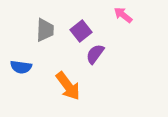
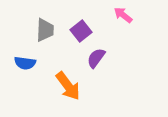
purple semicircle: moved 1 px right, 4 px down
blue semicircle: moved 4 px right, 4 px up
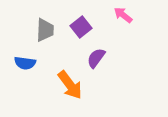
purple square: moved 4 px up
orange arrow: moved 2 px right, 1 px up
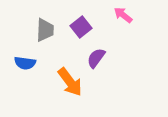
orange arrow: moved 3 px up
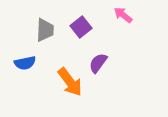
purple semicircle: moved 2 px right, 5 px down
blue semicircle: rotated 20 degrees counterclockwise
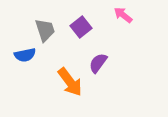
gray trapezoid: rotated 20 degrees counterclockwise
blue semicircle: moved 8 px up
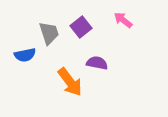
pink arrow: moved 5 px down
gray trapezoid: moved 4 px right, 3 px down
purple semicircle: moved 1 px left; rotated 65 degrees clockwise
